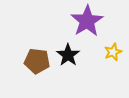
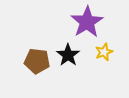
purple star: moved 1 px down
yellow star: moved 9 px left
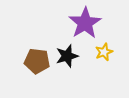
purple star: moved 2 px left, 1 px down
black star: moved 1 px left, 1 px down; rotated 20 degrees clockwise
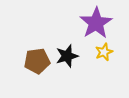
purple star: moved 11 px right
brown pentagon: rotated 15 degrees counterclockwise
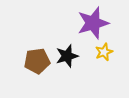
purple star: moved 3 px left; rotated 16 degrees clockwise
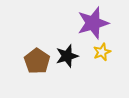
yellow star: moved 2 px left
brown pentagon: rotated 30 degrees counterclockwise
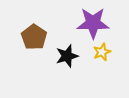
purple star: rotated 16 degrees clockwise
brown pentagon: moved 3 px left, 24 px up
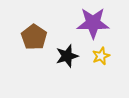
yellow star: moved 1 px left, 4 px down
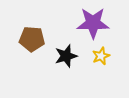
brown pentagon: moved 2 px left, 2 px down; rotated 30 degrees counterclockwise
black star: moved 1 px left
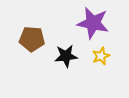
purple star: rotated 12 degrees clockwise
black star: rotated 10 degrees clockwise
